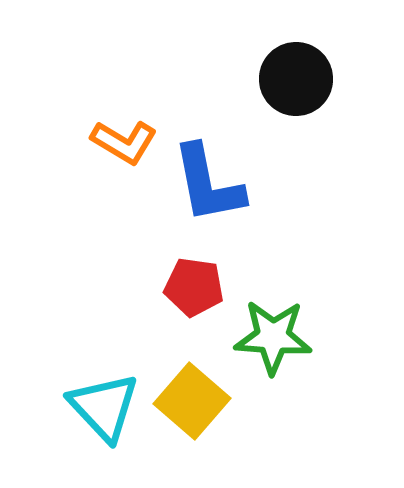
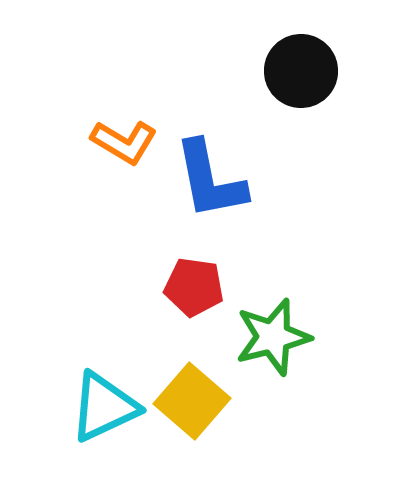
black circle: moved 5 px right, 8 px up
blue L-shape: moved 2 px right, 4 px up
green star: rotated 18 degrees counterclockwise
cyan triangle: rotated 48 degrees clockwise
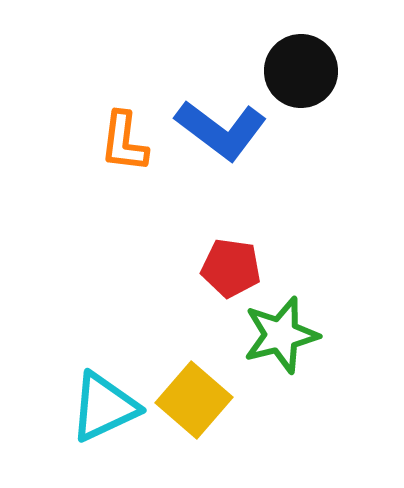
orange L-shape: rotated 66 degrees clockwise
blue L-shape: moved 11 px right, 50 px up; rotated 42 degrees counterclockwise
red pentagon: moved 37 px right, 19 px up
green star: moved 8 px right, 2 px up
yellow square: moved 2 px right, 1 px up
